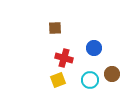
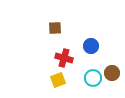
blue circle: moved 3 px left, 2 px up
brown circle: moved 1 px up
cyan circle: moved 3 px right, 2 px up
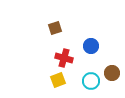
brown square: rotated 16 degrees counterclockwise
cyan circle: moved 2 px left, 3 px down
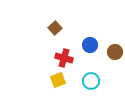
brown square: rotated 24 degrees counterclockwise
blue circle: moved 1 px left, 1 px up
brown circle: moved 3 px right, 21 px up
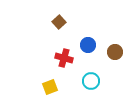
brown square: moved 4 px right, 6 px up
blue circle: moved 2 px left
yellow square: moved 8 px left, 7 px down
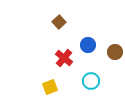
red cross: rotated 24 degrees clockwise
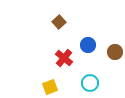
cyan circle: moved 1 px left, 2 px down
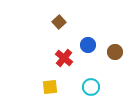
cyan circle: moved 1 px right, 4 px down
yellow square: rotated 14 degrees clockwise
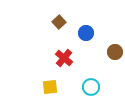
blue circle: moved 2 px left, 12 px up
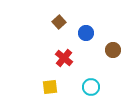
brown circle: moved 2 px left, 2 px up
